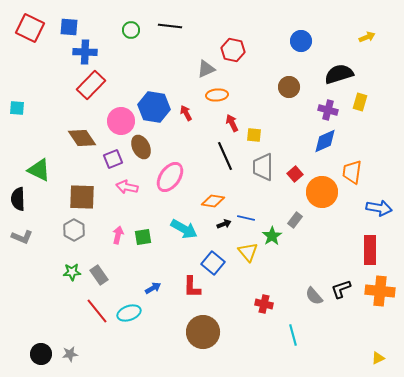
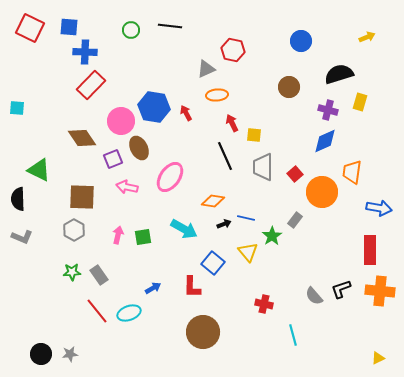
brown ellipse at (141, 147): moved 2 px left, 1 px down
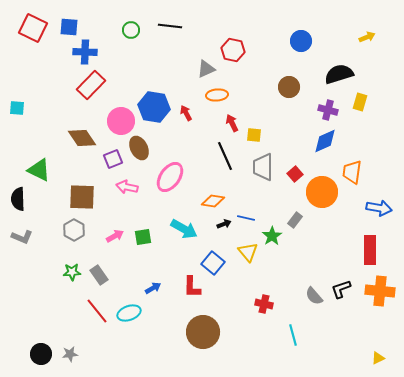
red square at (30, 28): moved 3 px right
pink arrow at (118, 235): moved 3 px left, 1 px down; rotated 48 degrees clockwise
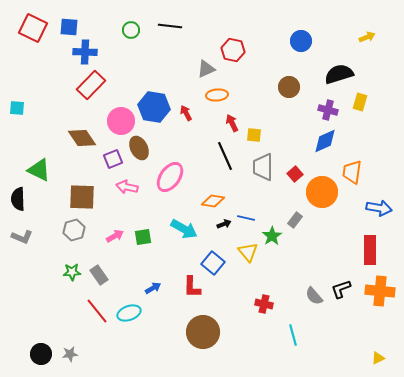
gray hexagon at (74, 230): rotated 15 degrees clockwise
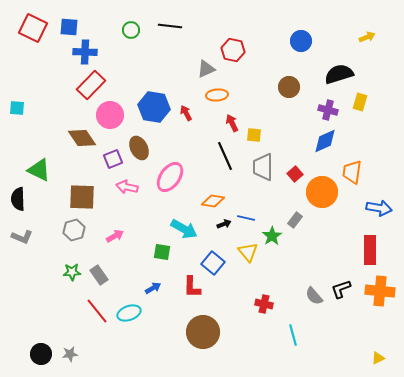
pink circle at (121, 121): moved 11 px left, 6 px up
green square at (143, 237): moved 19 px right, 15 px down; rotated 18 degrees clockwise
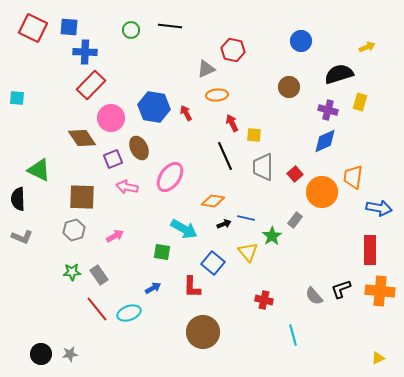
yellow arrow at (367, 37): moved 10 px down
cyan square at (17, 108): moved 10 px up
pink circle at (110, 115): moved 1 px right, 3 px down
orange trapezoid at (352, 172): moved 1 px right, 5 px down
red cross at (264, 304): moved 4 px up
red line at (97, 311): moved 2 px up
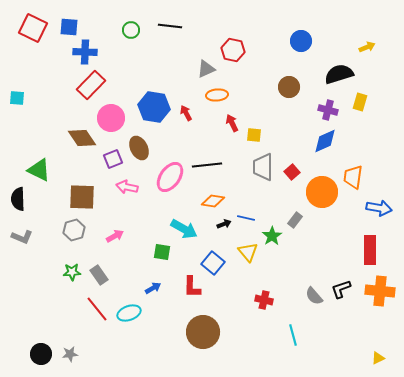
black line at (225, 156): moved 18 px left, 9 px down; rotated 72 degrees counterclockwise
red square at (295, 174): moved 3 px left, 2 px up
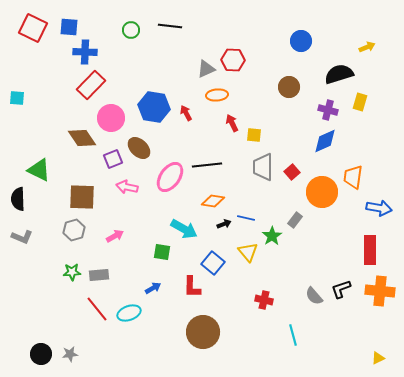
red hexagon at (233, 50): moved 10 px down; rotated 10 degrees counterclockwise
brown ellipse at (139, 148): rotated 20 degrees counterclockwise
gray rectangle at (99, 275): rotated 60 degrees counterclockwise
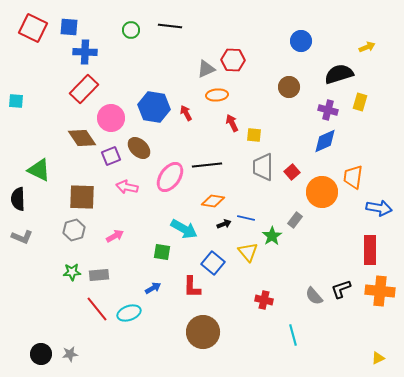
red rectangle at (91, 85): moved 7 px left, 4 px down
cyan square at (17, 98): moved 1 px left, 3 px down
purple square at (113, 159): moved 2 px left, 3 px up
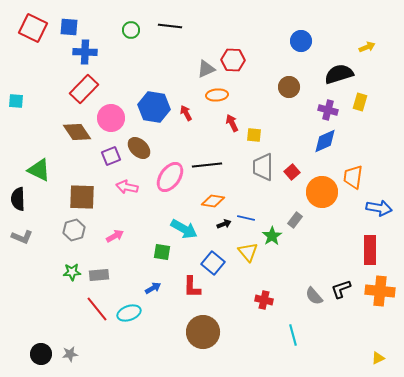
brown diamond at (82, 138): moved 5 px left, 6 px up
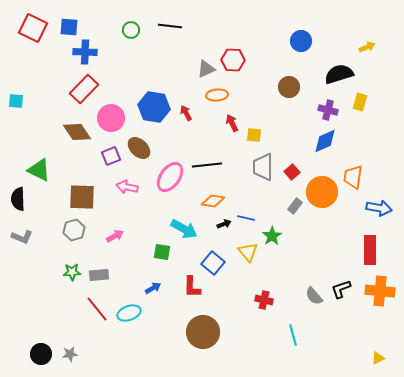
gray rectangle at (295, 220): moved 14 px up
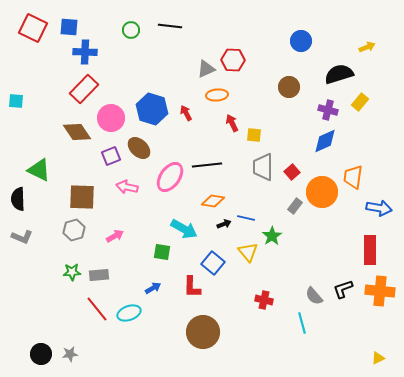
yellow rectangle at (360, 102): rotated 24 degrees clockwise
blue hexagon at (154, 107): moved 2 px left, 2 px down; rotated 8 degrees clockwise
black L-shape at (341, 289): moved 2 px right
cyan line at (293, 335): moved 9 px right, 12 px up
